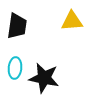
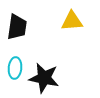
black trapezoid: moved 1 px down
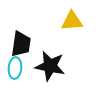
black trapezoid: moved 4 px right, 17 px down
black star: moved 6 px right, 12 px up
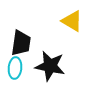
yellow triangle: rotated 35 degrees clockwise
black trapezoid: moved 1 px up
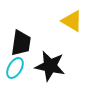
cyan ellipse: rotated 25 degrees clockwise
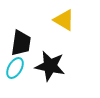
yellow triangle: moved 8 px left, 1 px up
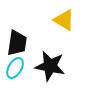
black trapezoid: moved 4 px left
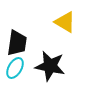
yellow triangle: moved 1 px right, 2 px down
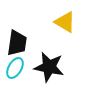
black star: moved 1 px left, 1 px down
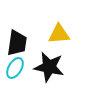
yellow triangle: moved 6 px left, 12 px down; rotated 35 degrees counterclockwise
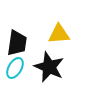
black star: rotated 12 degrees clockwise
